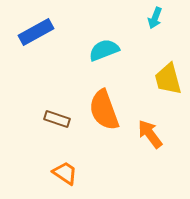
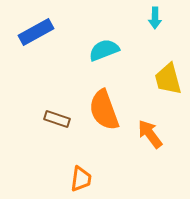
cyan arrow: rotated 20 degrees counterclockwise
orange trapezoid: moved 16 px right, 6 px down; rotated 64 degrees clockwise
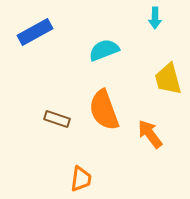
blue rectangle: moved 1 px left
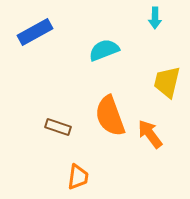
yellow trapezoid: moved 1 px left, 3 px down; rotated 28 degrees clockwise
orange semicircle: moved 6 px right, 6 px down
brown rectangle: moved 1 px right, 8 px down
orange trapezoid: moved 3 px left, 2 px up
